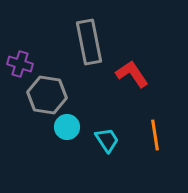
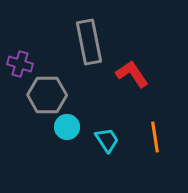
gray hexagon: rotated 9 degrees counterclockwise
orange line: moved 2 px down
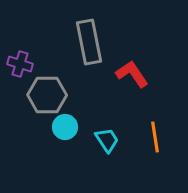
cyan circle: moved 2 px left
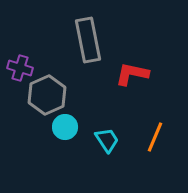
gray rectangle: moved 1 px left, 2 px up
purple cross: moved 4 px down
red L-shape: rotated 44 degrees counterclockwise
gray hexagon: rotated 24 degrees counterclockwise
orange line: rotated 32 degrees clockwise
